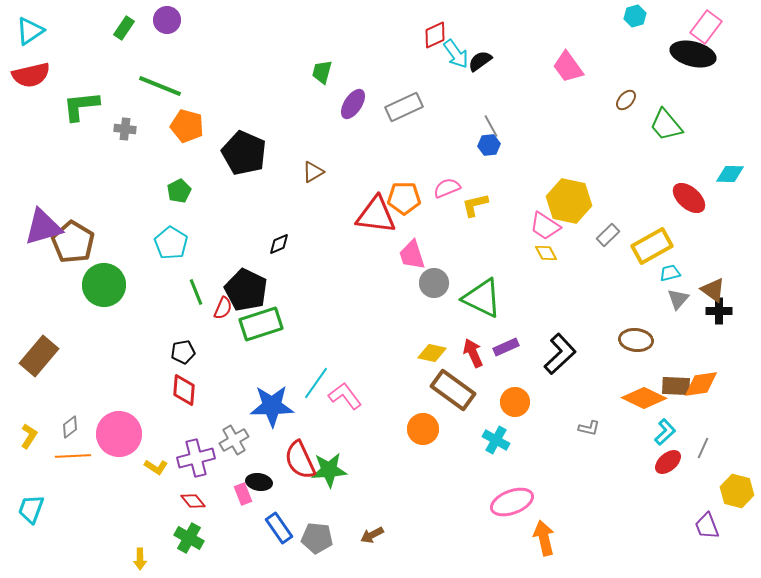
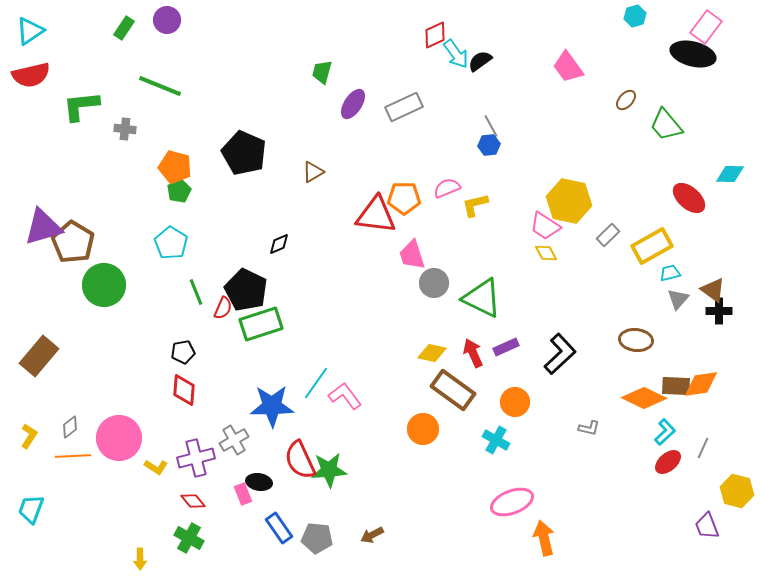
orange pentagon at (187, 126): moved 12 px left, 41 px down
pink circle at (119, 434): moved 4 px down
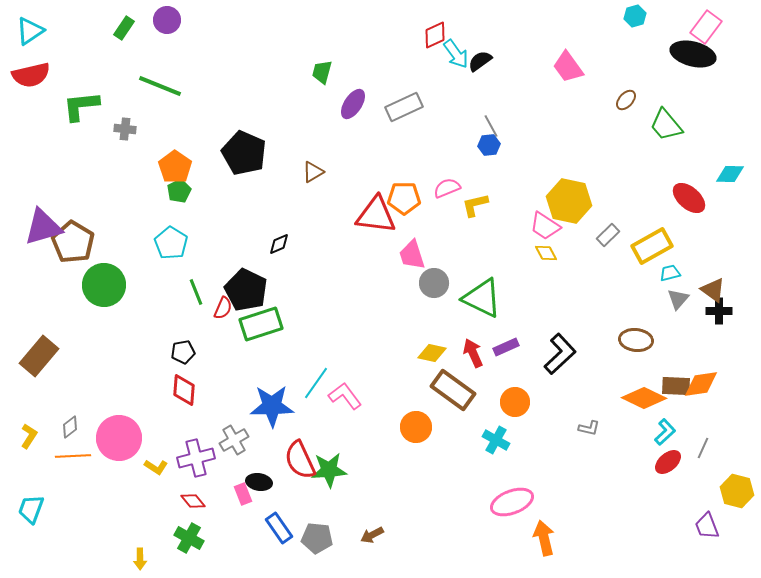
orange pentagon at (175, 167): rotated 20 degrees clockwise
orange circle at (423, 429): moved 7 px left, 2 px up
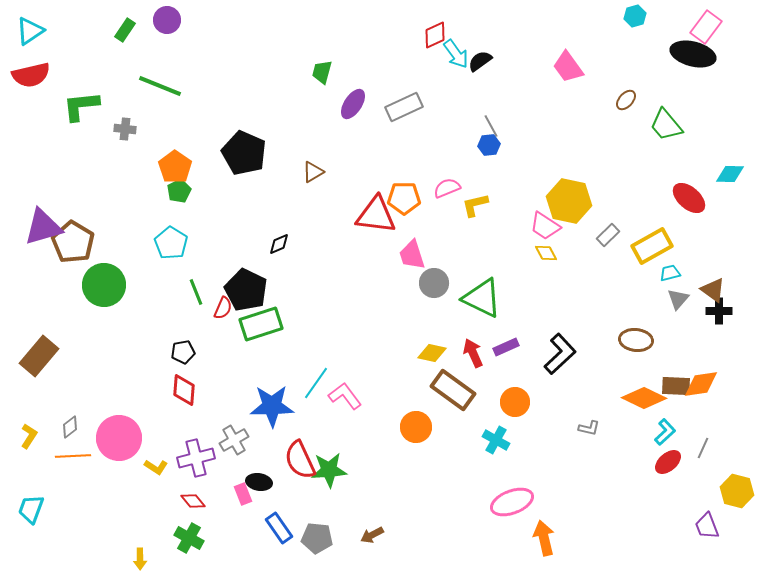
green rectangle at (124, 28): moved 1 px right, 2 px down
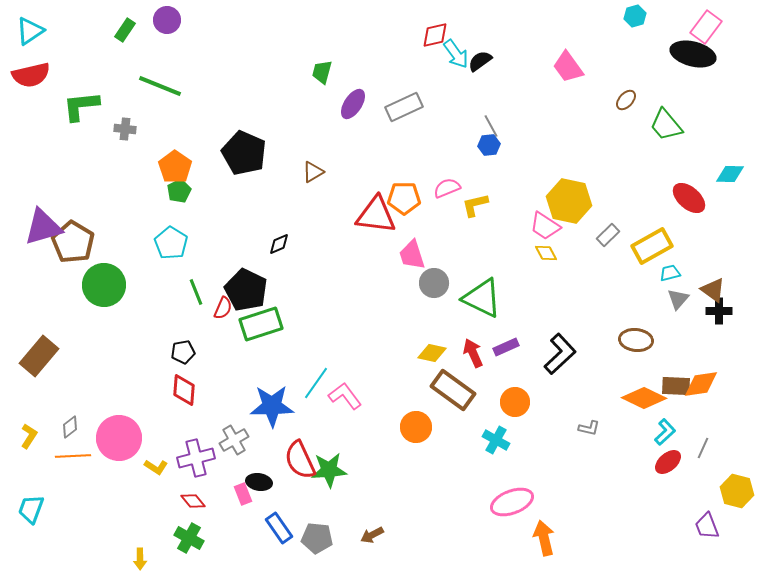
red diamond at (435, 35): rotated 12 degrees clockwise
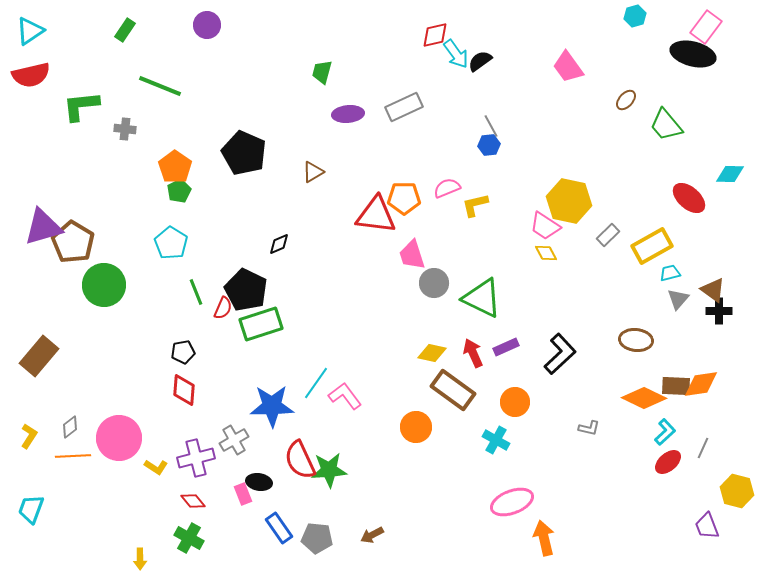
purple circle at (167, 20): moved 40 px right, 5 px down
purple ellipse at (353, 104): moved 5 px left, 10 px down; rotated 52 degrees clockwise
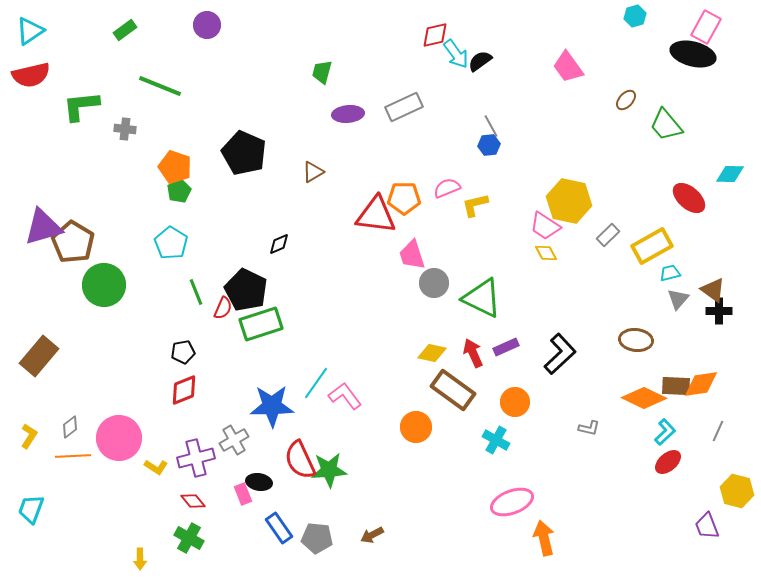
pink rectangle at (706, 27): rotated 8 degrees counterclockwise
green rectangle at (125, 30): rotated 20 degrees clockwise
orange pentagon at (175, 167): rotated 16 degrees counterclockwise
red diamond at (184, 390): rotated 64 degrees clockwise
gray line at (703, 448): moved 15 px right, 17 px up
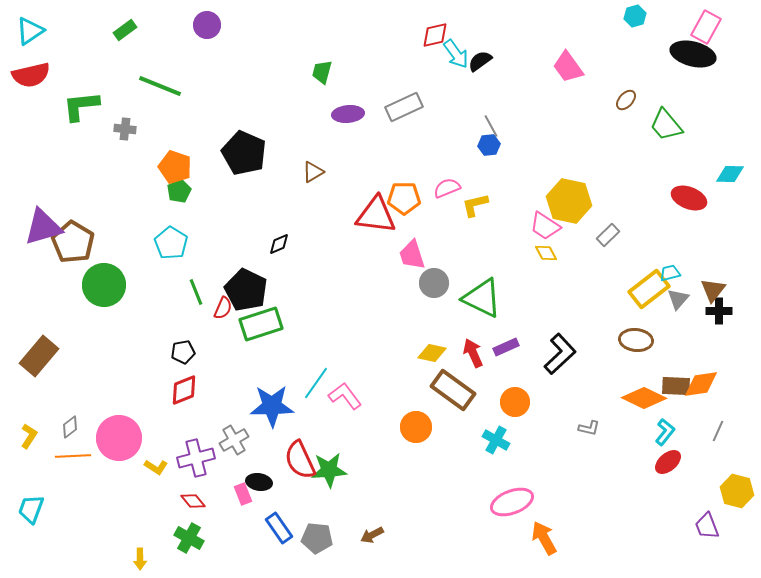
red ellipse at (689, 198): rotated 20 degrees counterclockwise
yellow rectangle at (652, 246): moved 3 px left, 43 px down; rotated 9 degrees counterclockwise
brown triangle at (713, 290): rotated 32 degrees clockwise
cyan L-shape at (665, 432): rotated 8 degrees counterclockwise
orange arrow at (544, 538): rotated 16 degrees counterclockwise
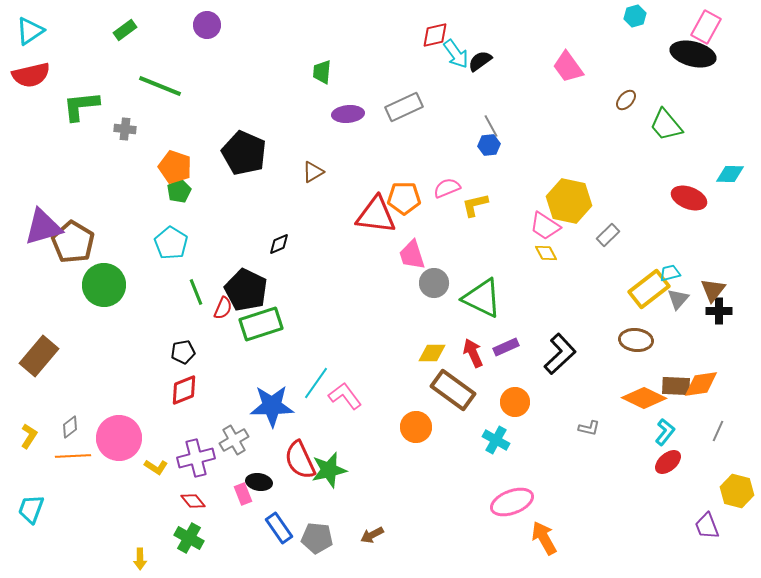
green trapezoid at (322, 72): rotated 10 degrees counterclockwise
yellow diamond at (432, 353): rotated 12 degrees counterclockwise
green star at (329, 470): rotated 9 degrees counterclockwise
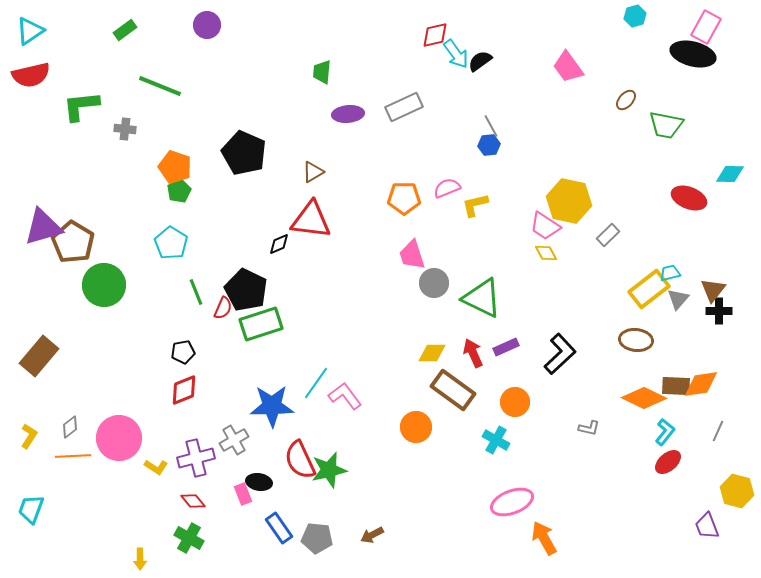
green trapezoid at (666, 125): rotated 39 degrees counterclockwise
red triangle at (376, 215): moved 65 px left, 5 px down
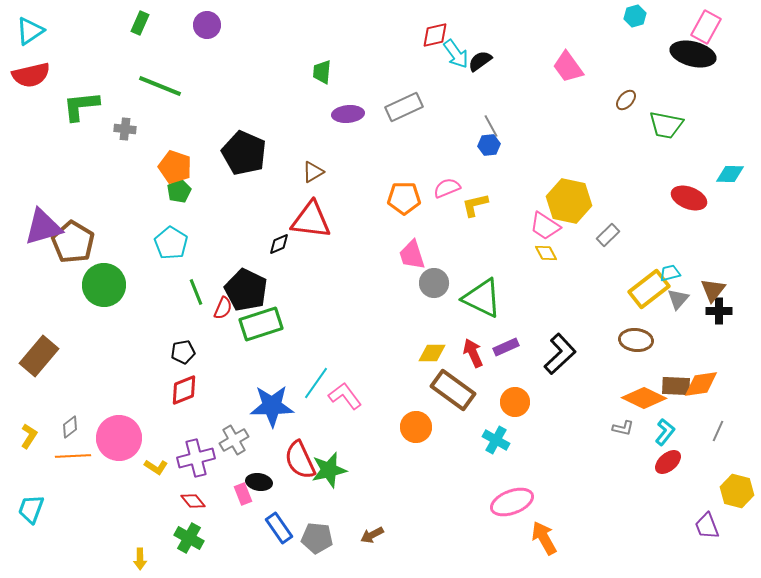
green rectangle at (125, 30): moved 15 px right, 7 px up; rotated 30 degrees counterclockwise
gray L-shape at (589, 428): moved 34 px right
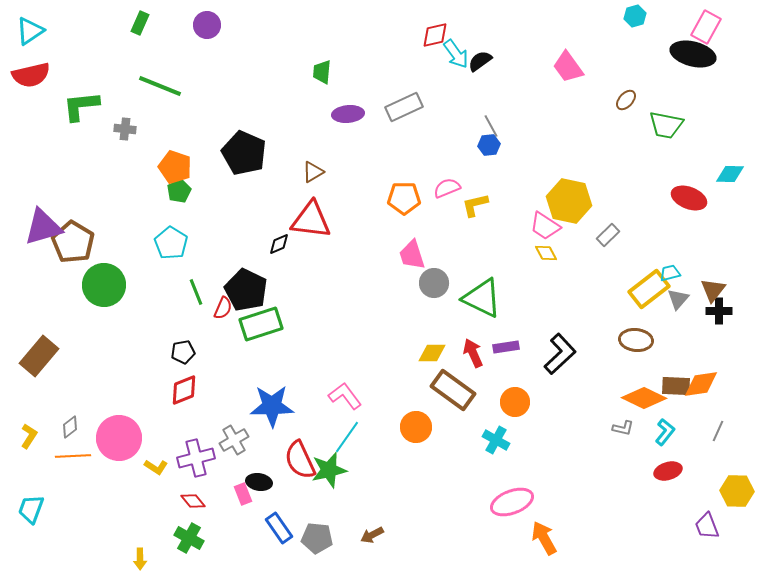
purple rectangle at (506, 347): rotated 15 degrees clockwise
cyan line at (316, 383): moved 31 px right, 54 px down
red ellipse at (668, 462): moved 9 px down; rotated 24 degrees clockwise
yellow hexagon at (737, 491): rotated 12 degrees counterclockwise
